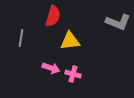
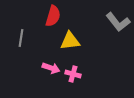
gray L-shape: rotated 30 degrees clockwise
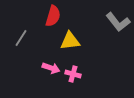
gray line: rotated 24 degrees clockwise
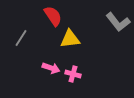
red semicircle: rotated 50 degrees counterclockwise
yellow triangle: moved 2 px up
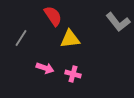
pink arrow: moved 6 px left
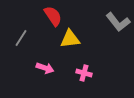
pink cross: moved 11 px right, 1 px up
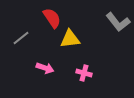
red semicircle: moved 1 px left, 2 px down
gray line: rotated 18 degrees clockwise
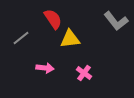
red semicircle: moved 1 px right, 1 px down
gray L-shape: moved 2 px left, 1 px up
pink arrow: rotated 12 degrees counterclockwise
pink cross: rotated 21 degrees clockwise
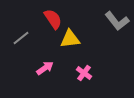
gray L-shape: moved 1 px right
pink arrow: rotated 42 degrees counterclockwise
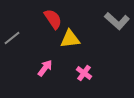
gray L-shape: rotated 10 degrees counterclockwise
gray line: moved 9 px left
pink arrow: rotated 18 degrees counterclockwise
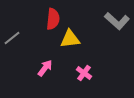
red semicircle: rotated 40 degrees clockwise
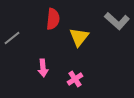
yellow triangle: moved 9 px right, 2 px up; rotated 45 degrees counterclockwise
pink arrow: moved 2 px left; rotated 138 degrees clockwise
pink cross: moved 9 px left, 6 px down; rotated 21 degrees clockwise
